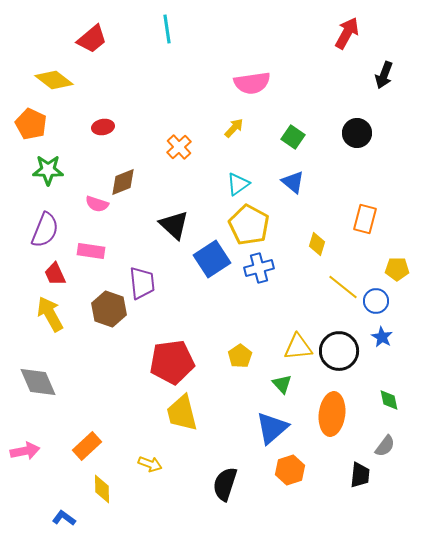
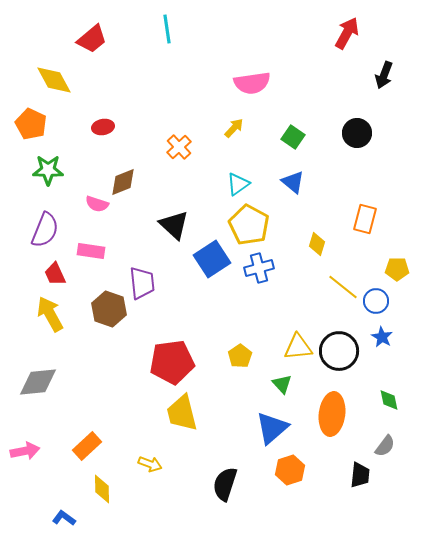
yellow diamond at (54, 80): rotated 24 degrees clockwise
gray diamond at (38, 382): rotated 72 degrees counterclockwise
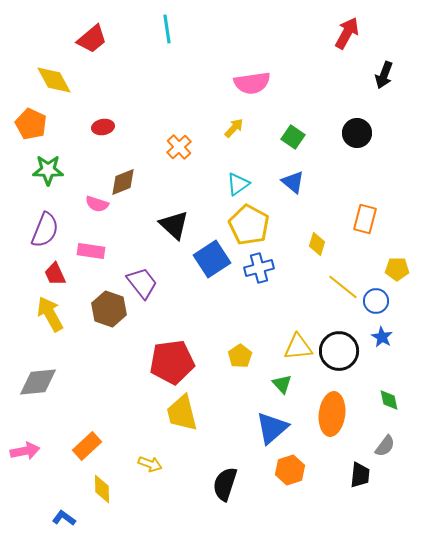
purple trapezoid at (142, 283): rotated 32 degrees counterclockwise
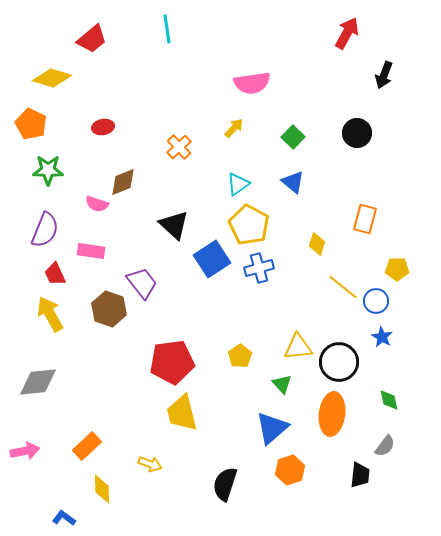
yellow diamond at (54, 80): moved 2 px left, 2 px up; rotated 45 degrees counterclockwise
green square at (293, 137): rotated 10 degrees clockwise
black circle at (339, 351): moved 11 px down
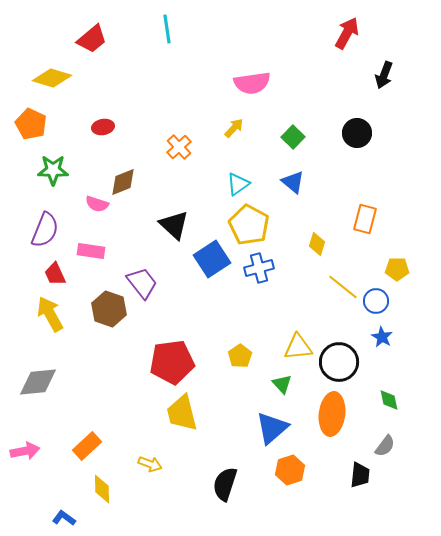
green star at (48, 170): moved 5 px right
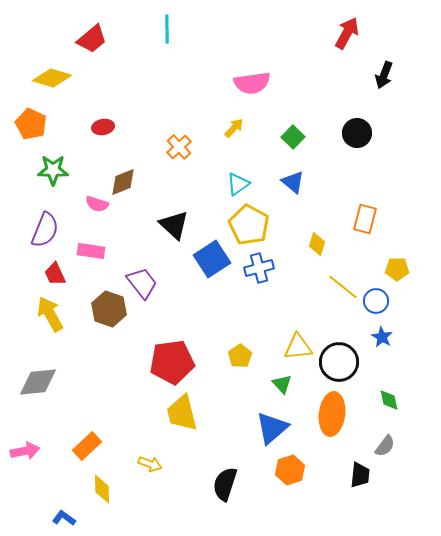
cyan line at (167, 29): rotated 8 degrees clockwise
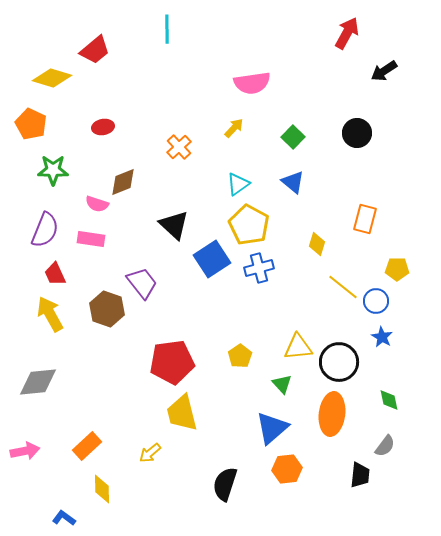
red trapezoid at (92, 39): moved 3 px right, 11 px down
black arrow at (384, 75): moved 4 px up; rotated 36 degrees clockwise
pink rectangle at (91, 251): moved 12 px up
brown hexagon at (109, 309): moved 2 px left
yellow arrow at (150, 464): moved 11 px up; rotated 120 degrees clockwise
orange hexagon at (290, 470): moved 3 px left, 1 px up; rotated 12 degrees clockwise
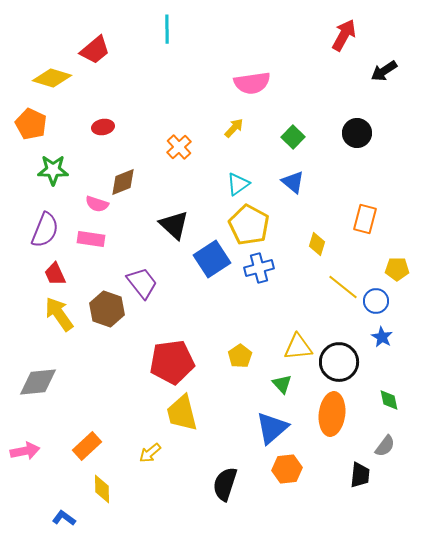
red arrow at (347, 33): moved 3 px left, 2 px down
yellow arrow at (50, 314): moved 9 px right; rotated 6 degrees counterclockwise
